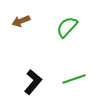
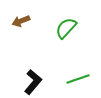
green semicircle: moved 1 px left, 1 px down
green line: moved 4 px right
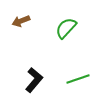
black L-shape: moved 1 px right, 2 px up
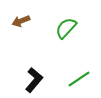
green line: moved 1 px right; rotated 15 degrees counterclockwise
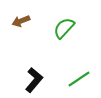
green semicircle: moved 2 px left
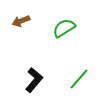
green semicircle: rotated 15 degrees clockwise
green line: rotated 15 degrees counterclockwise
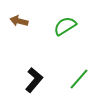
brown arrow: moved 2 px left; rotated 36 degrees clockwise
green semicircle: moved 1 px right, 2 px up
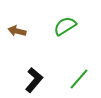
brown arrow: moved 2 px left, 10 px down
